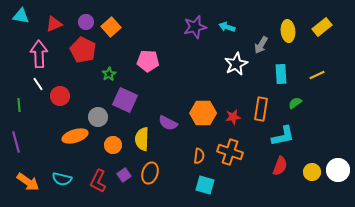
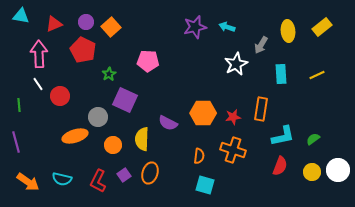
green semicircle at (295, 103): moved 18 px right, 36 px down
orange cross at (230, 152): moved 3 px right, 2 px up
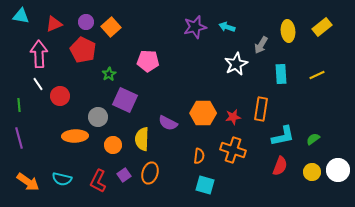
orange ellipse at (75, 136): rotated 15 degrees clockwise
purple line at (16, 142): moved 3 px right, 4 px up
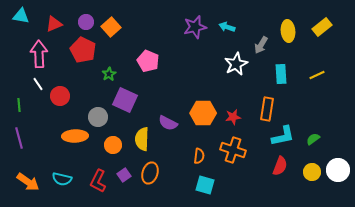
pink pentagon at (148, 61): rotated 20 degrees clockwise
orange rectangle at (261, 109): moved 6 px right
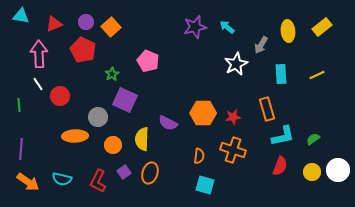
cyan arrow at (227, 27): rotated 21 degrees clockwise
green star at (109, 74): moved 3 px right
orange rectangle at (267, 109): rotated 25 degrees counterclockwise
purple line at (19, 138): moved 2 px right, 11 px down; rotated 20 degrees clockwise
purple square at (124, 175): moved 3 px up
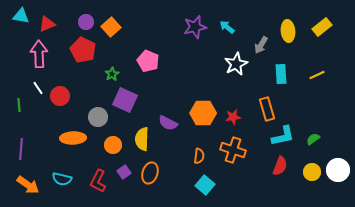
red triangle at (54, 24): moved 7 px left
white line at (38, 84): moved 4 px down
orange ellipse at (75, 136): moved 2 px left, 2 px down
orange arrow at (28, 182): moved 3 px down
cyan square at (205, 185): rotated 24 degrees clockwise
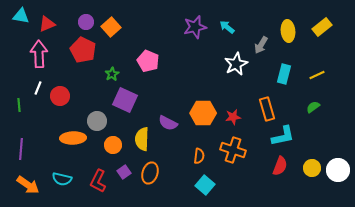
cyan rectangle at (281, 74): moved 3 px right; rotated 18 degrees clockwise
white line at (38, 88): rotated 56 degrees clockwise
gray circle at (98, 117): moved 1 px left, 4 px down
green semicircle at (313, 139): moved 32 px up
yellow circle at (312, 172): moved 4 px up
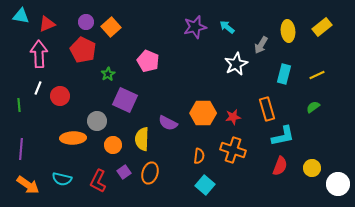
green star at (112, 74): moved 4 px left
white circle at (338, 170): moved 14 px down
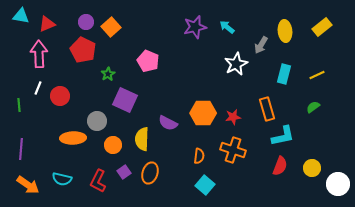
yellow ellipse at (288, 31): moved 3 px left
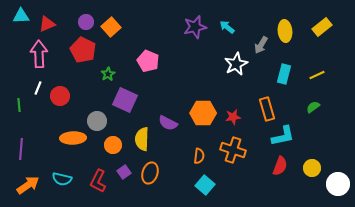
cyan triangle at (21, 16): rotated 12 degrees counterclockwise
orange arrow at (28, 185): rotated 70 degrees counterclockwise
